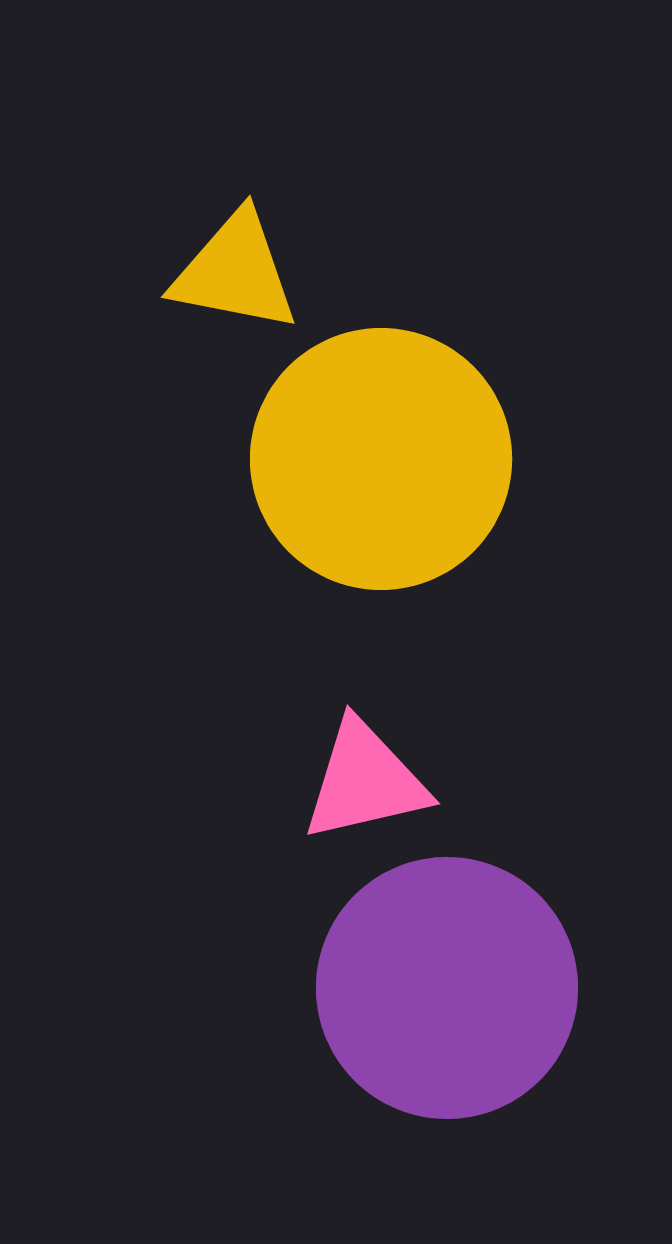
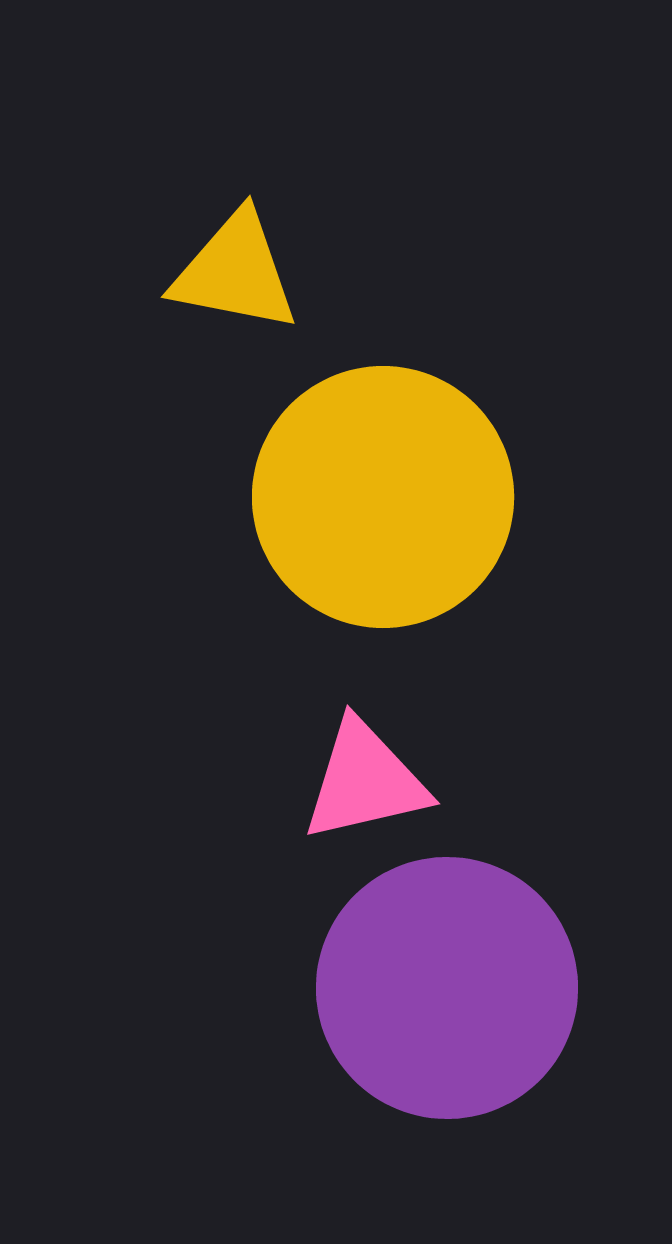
yellow circle: moved 2 px right, 38 px down
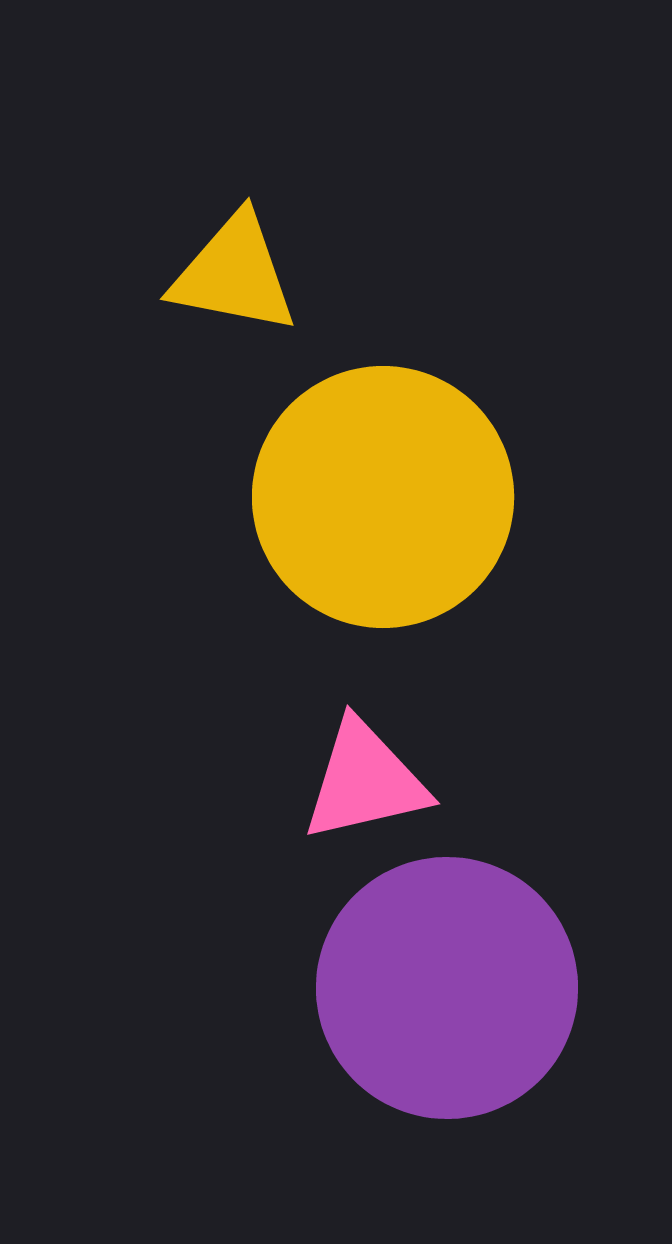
yellow triangle: moved 1 px left, 2 px down
